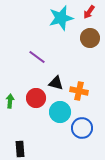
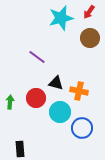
green arrow: moved 1 px down
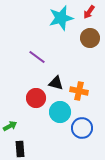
green arrow: moved 24 px down; rotated 56 degrees clockwise
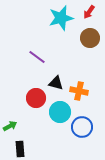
blue circle: moved 1 px up
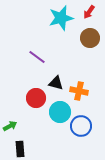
blue circle: moved 1 px left, 1 px up
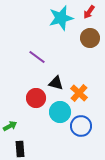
orange cross: moved 2 px down; rotated 30 degrees clockwise
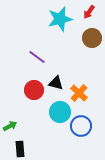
cyan star: moved 1 px left, 1 px down
brown circle: moved 2 px right
red circle: moved 2 px left, 8 px up
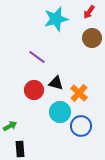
cyan star: moved 4 px left
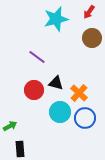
blue circle: moved 4 px right, 8 px up
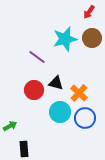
cyan star: moved 9 px right, 20 px down
black rectangle: moved 4 px right
